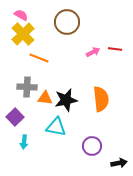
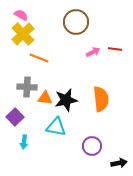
brown circle: moved 9 px right
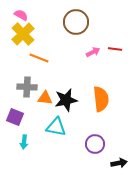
purple square: rotated 24 degrees counterclockwise
purple circle: moved 3 px right, 2 px up
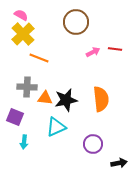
cyan triangle: rotated 35 degrees counterclockwise
purple circle: moved 2 px left
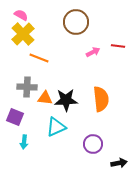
red line: moved 3 px right, 3 px up
black star: rotated 10 degrees clockwise
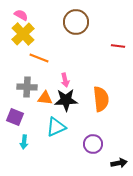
pink arrow: moved 28 px left, 28 px down; rotated 104 degrees clockwise
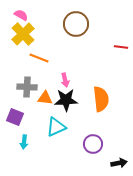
brown circle: moved 2 px down
red line: moved 3 px right, 1 px down
